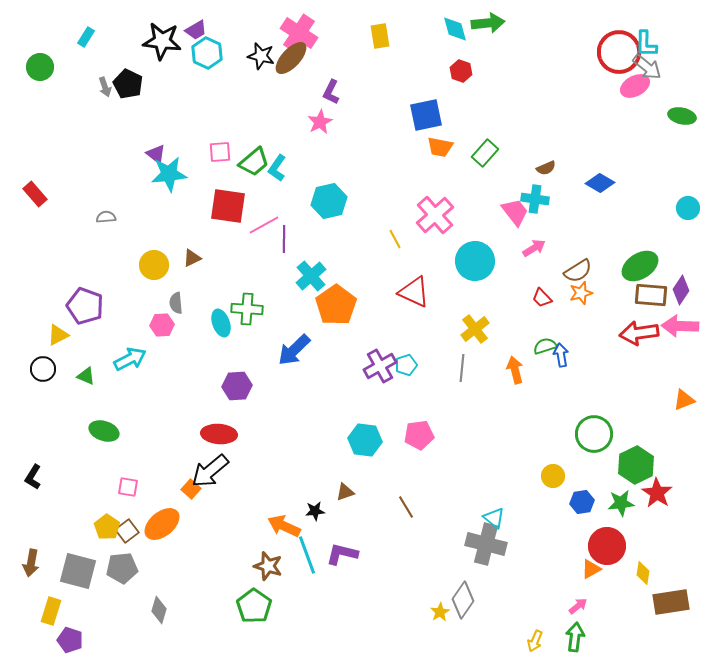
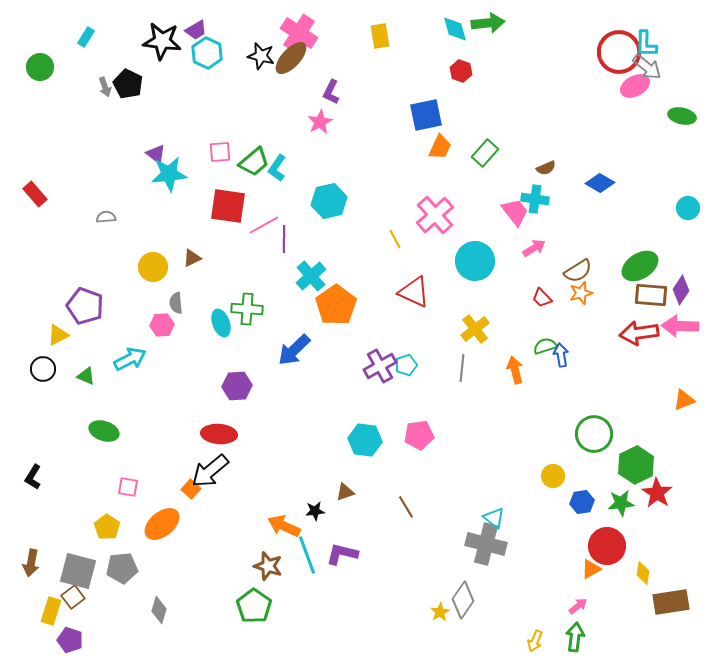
orange trapezoid at (440, 147): rotated 76 degrees counterclockwise
yellow circle at (154, 265): moved 1 px left, 2 px down
brown square at (127, 531): moved 54 px left, 66 px down
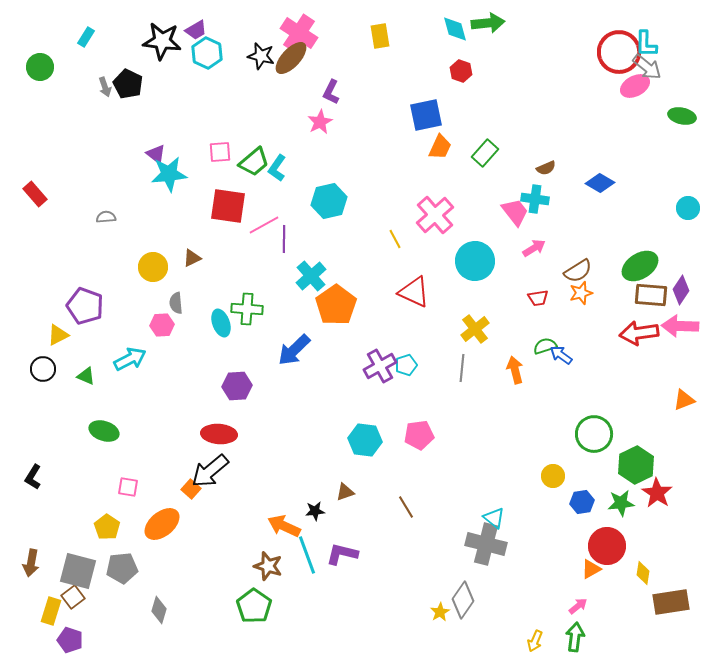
red trapezoid at (542, 298): moved 4 px left; rotated 55 degrees counterclockwise
blue arrow at (561, 355): rotated 45 degrees counterclockwise
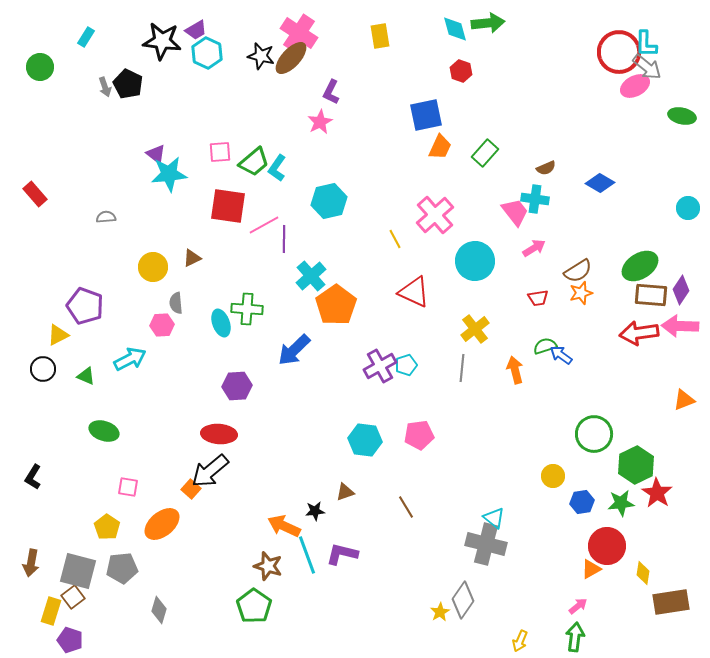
yellow arrow at (535, 641): moved 15 px left
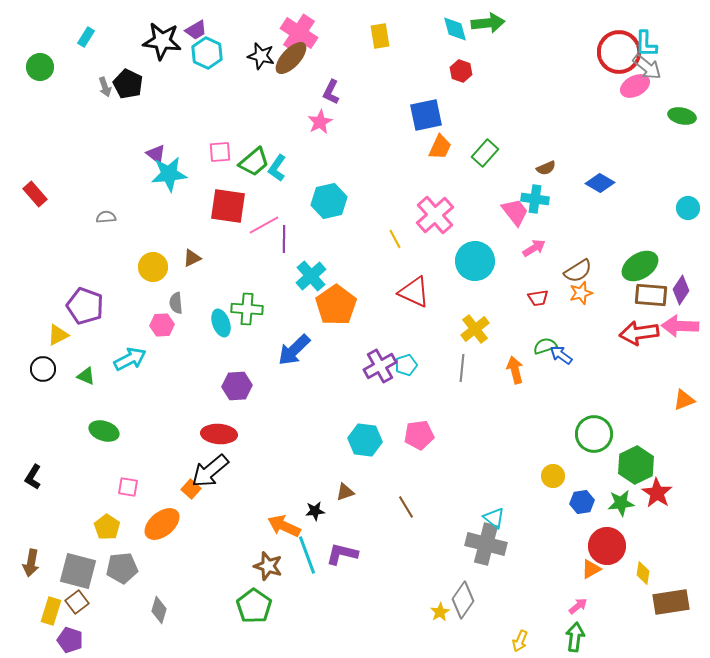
brown square at (73, 597): moved 4 px right, 5 px down
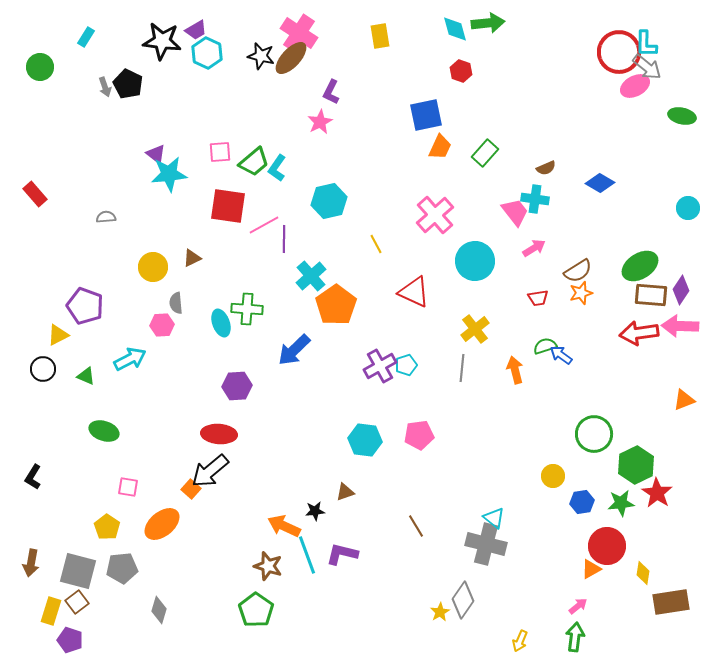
yellow line at (395, 239): moved 19 px left, 5 px down
brown line at (406, 507): moved 10 px right, 19 px down
green pentagon at (254, 606): moved 2 px right, 4 px down
